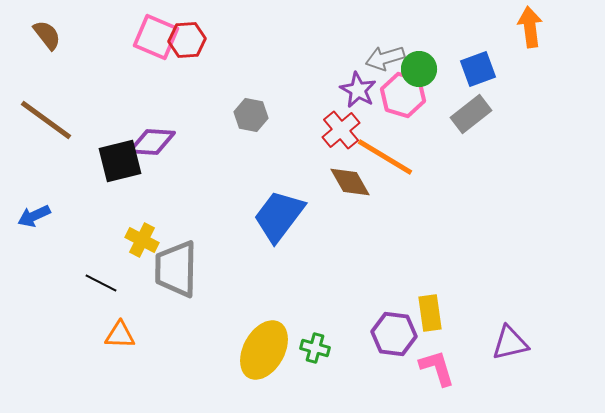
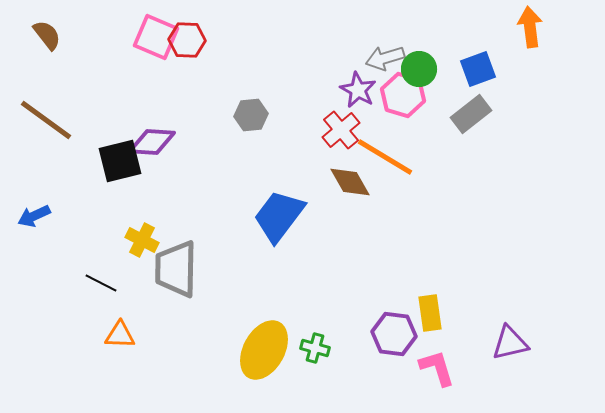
red hexagon: rotated 6 degrees clockwise
gray hexagon: rotated 16 degrees counterclockwise
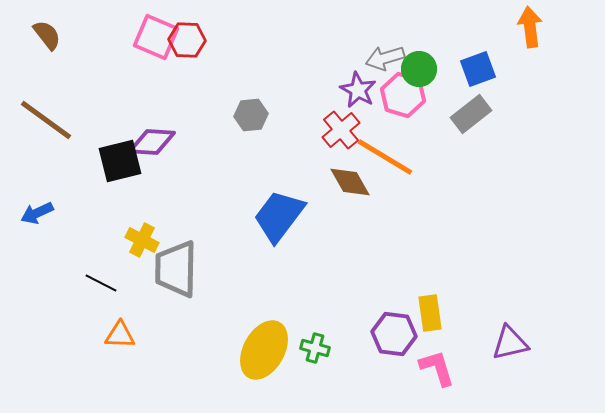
blue arrow: moved 3 px right, 3 px up
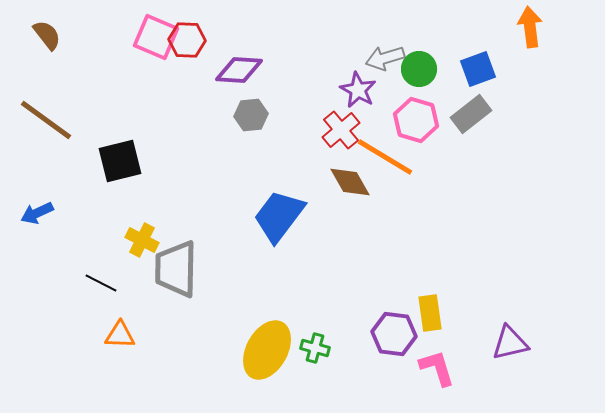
pink hexagon: moved 13 px right, 25 px down
purple diamond: moved 87 px right, 72 px up
yellow ellipse: moved 3 px right
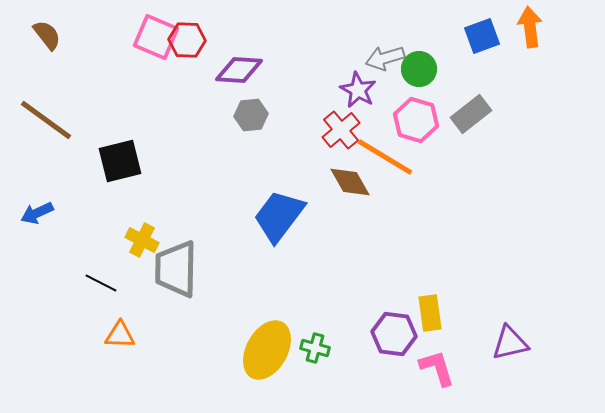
blue square: moved 4 px right, 33 px up
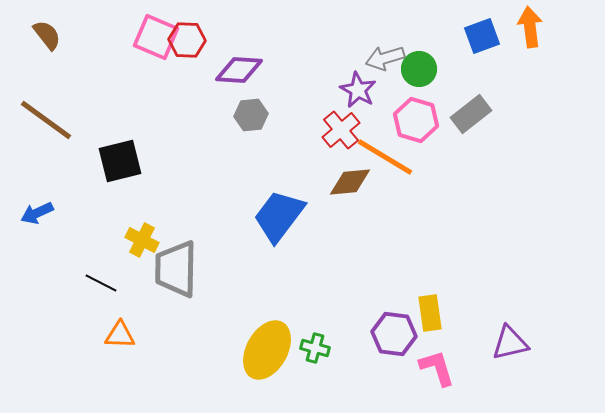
brown diamond: rotated 66 degrees counterclockwise
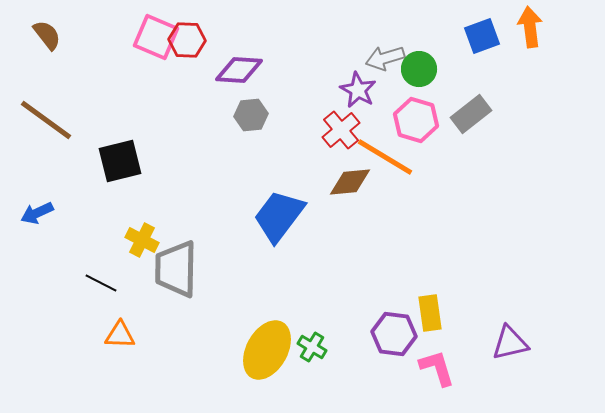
green cross: moved 3 px left, 1 px up; rotated 16 degrees clockwise
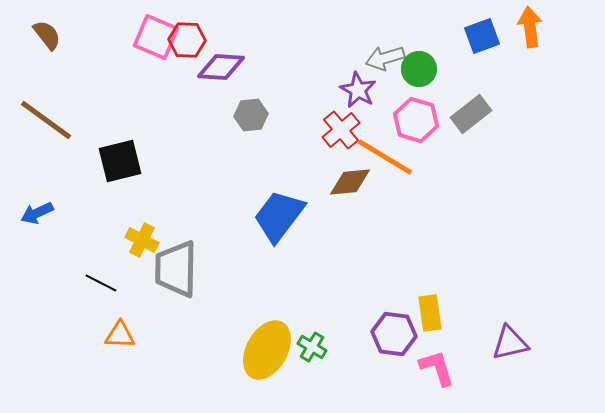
purple diamond: moved 18 px left, 3 px up
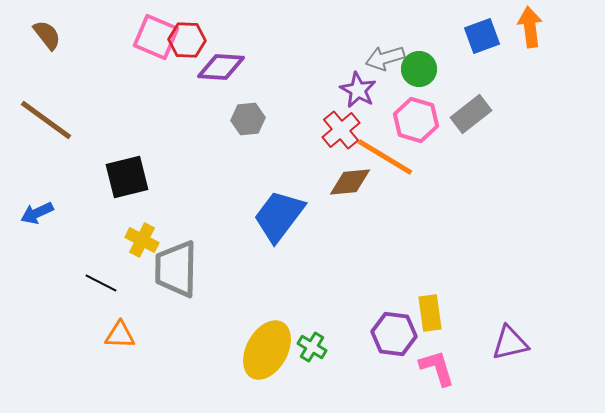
gray hexagon: moved 3 px left, 4 px down
black square: moved 7 px right, 16 px down
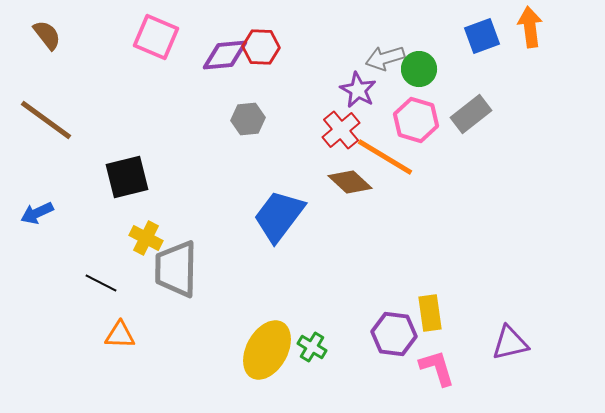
red hexagon: moved 74 px right, 7 px down
purple diamond: moved 4 px right, 12 px up; rotated 9 degrees counterclockwise
brown diamond: rotated 48 degrees clockwise
yellow cross: moved 4 px right, 2 px up
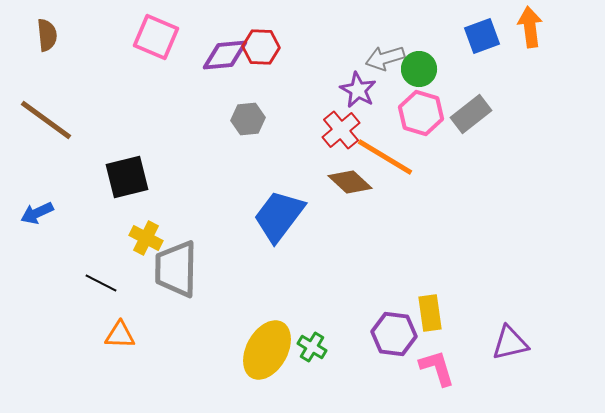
brown semicircle: rotated 32 degrees clockwise
pink hexagon: moved 5 px right, 7 px up
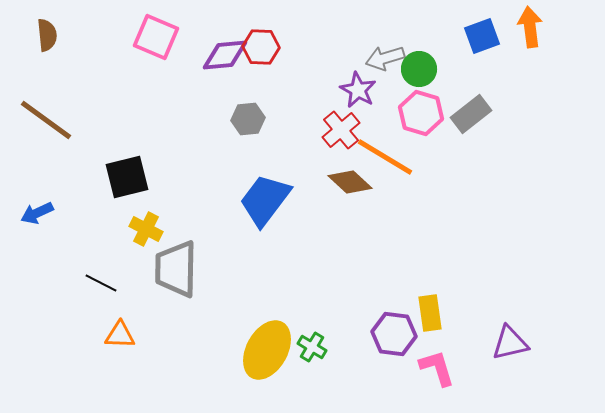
blue trapezoid: moved 14 px left, 16 px up
yellow cross: moved 9 px up
